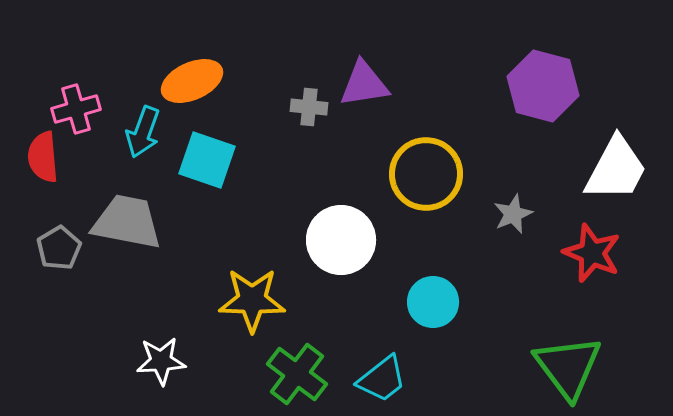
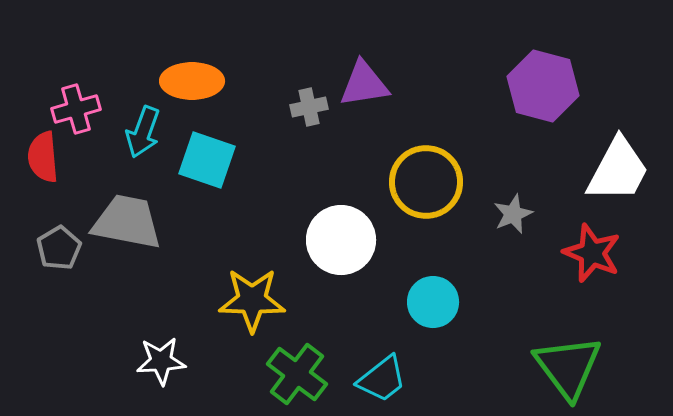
orange ellipse: rotated 24 degrees clockwise
gray cross: rotated 18 degrees counterclockwise
white trapezoid: moved 2 px right, 1 px down
yellow circle: moved 8 px down
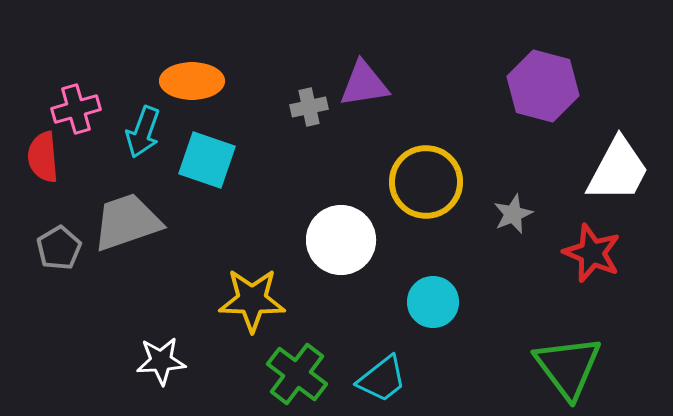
gray trapezoid: rotated 30 degrees counterclockwise
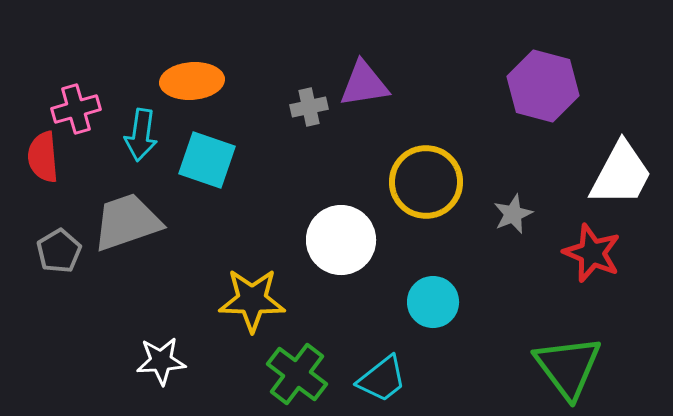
orange ellipse: rotated 4 degrees counterclockwise
cyan arrow: moved 2 px left, 3 px down; rotated 12 degrees counterclockwise
white trapezoid: moved 3 px right, 4 px down
gray pentagon: moved 3 px down
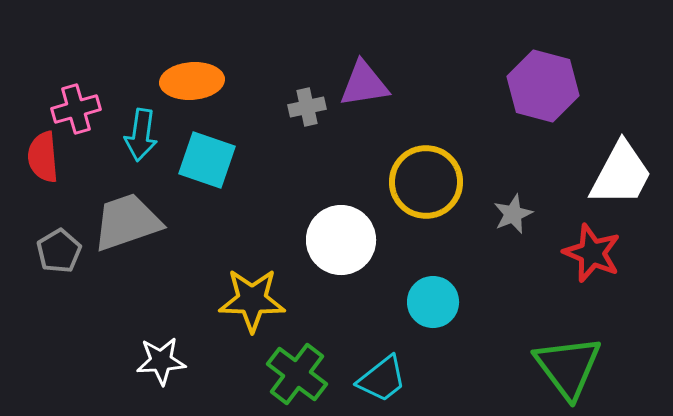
gray cross: moved 2 px left
